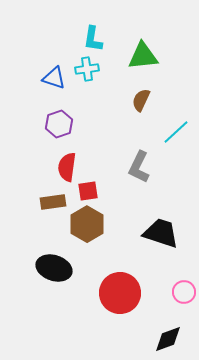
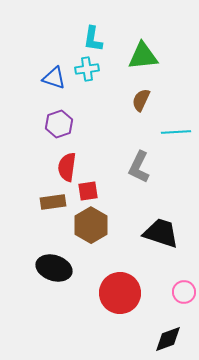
cyan line: rotated 40 degrees clockwise
brown hexagon: moved 4 px right, 1 px down
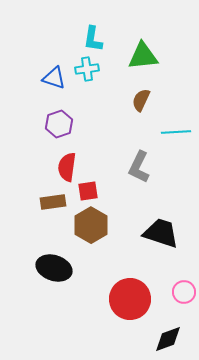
red circle: moved 10 px right, 6 px down
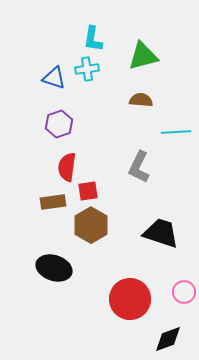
green triangle: rotated 8 degrees counterclockwise
brown semicircle: rotated 70 degrees clockwise
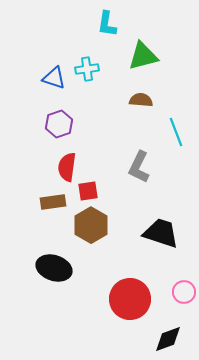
cyan L-shape: moved 14 px right, 15 px up
cyan line: rotated 72 degrees clockwise
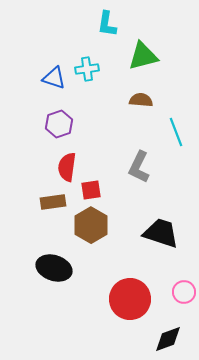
red square: moved 3 px right, 1 px up
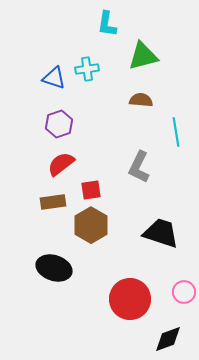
cyan line: rotated 12 degrees clockwise
red semicircle: moved 6 px left, 3 px up; rotated 44 degrees clockwise
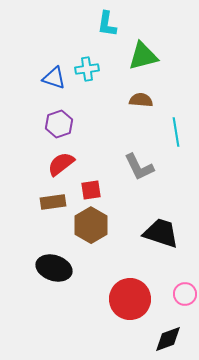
gray L-shape: rotated 52 degrees counterclockwise
pink circle: moved 1 px right, 2 px down
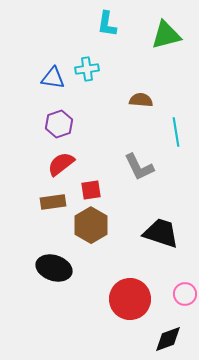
green triangle: moved 23 px right, 21 px up
blue triangle: moved 1 px left; rotated 10 degrees counterclockwise
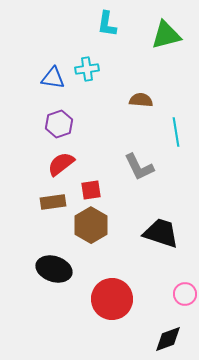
black ellipse: moved 1 px down
red circle: moved 18 px left
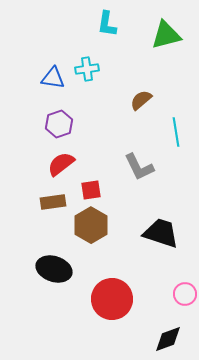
brown semicircle: rotated 45 degrees counterclockwise
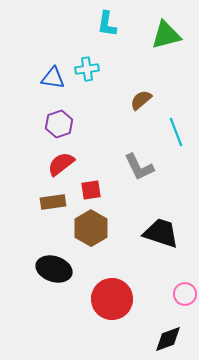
cyan line: rotated 12 degrees counterclockwise
brown hexagon: moved 3 px down
